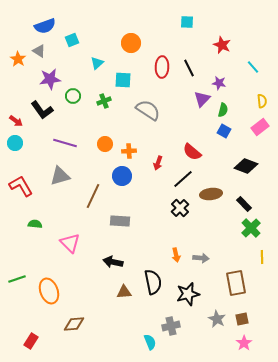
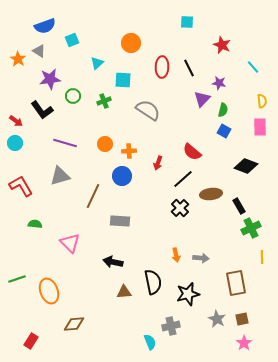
pink rectangle at (260, 127): rotated 54 degrees counterclockwise
black rectangle at (244, 204): moved 5 px left, 2 px down; rotated 14 degrees clockwise
green cross at (251, 228): rotated 18 degrees clockwise
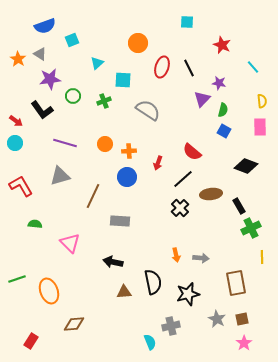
orange circle at (131, 43): moved 7 px right
gray triangle at (39, 51): moved 1 px right, 3 px down
red ellipse at (162, 67): rotated 15 degrees clockwise
blue circle at (122, 176): moved 5 px right, 1 px down
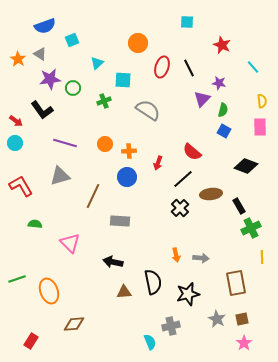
green circle at (73, 96): moved 8 px up
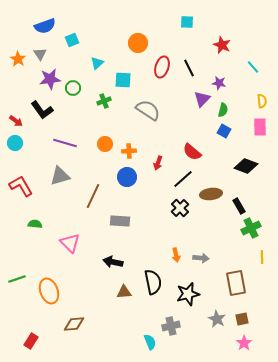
gray triangle at (40, 54): rotated 24 degrees clockwise
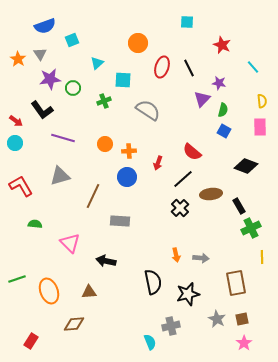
purple line at (65, 143): moved 2 px left, 5 px up
black arrow at (113, 262): moved 7 px left, 1 px up
brown triangle at (124, 292): moved 35 px left
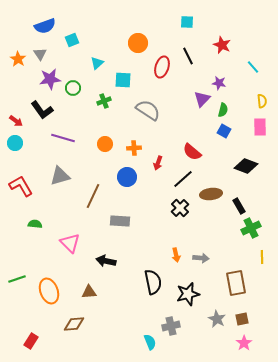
black line at (189, 68): moved 1 px left, 12 px up
orange cross at (129, 151): moved 5 px right, 3 px up
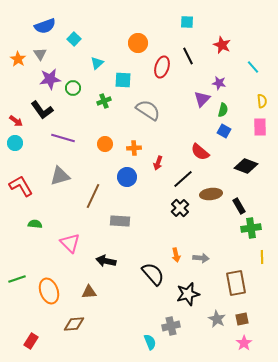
cyan square at (72, 40): moved 2 px right, 1 px up; rotated 24 degrees counterclockwise
red semicircle at (192, 152): moved 8 px right
green cross at (251, 228): rotated 18 degrees clockwise
black semicircle at (153, 282): moved 8 px up; rotated 30 degrees counterclockwise
